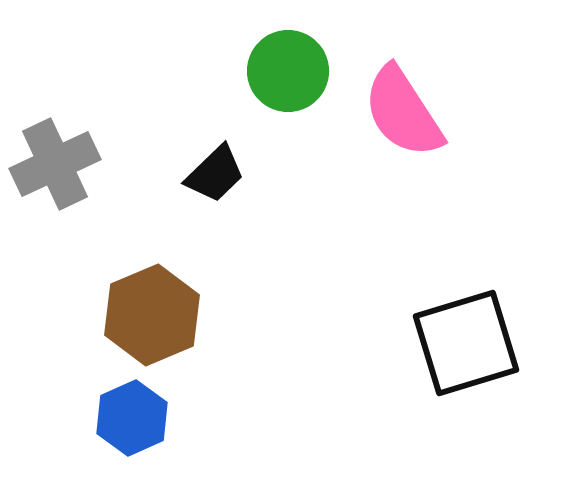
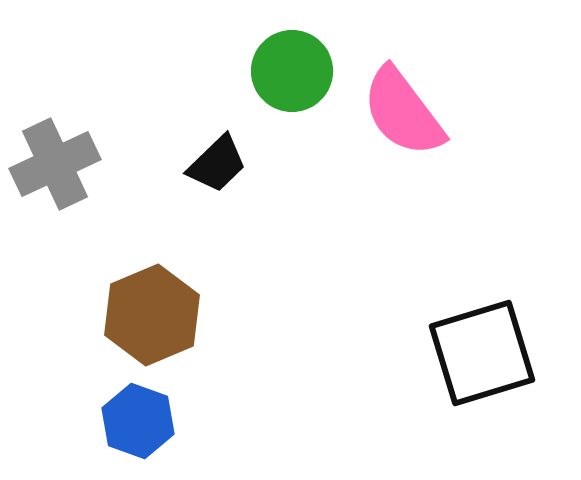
green circle: moved 4 px right
pink semicircle: rotated 4 degrees counterclockwise
black trapezoid: moved 2 px right, 10 px up
black square: moved 16 px right, 10 px down
blue hexagon: moved 6 px right, 3 px down; rotated 16 degrees counterclockwise
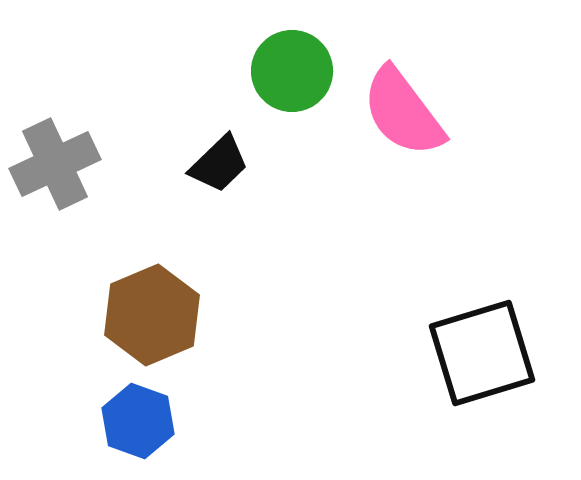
black trapezoid: moved 2 px right
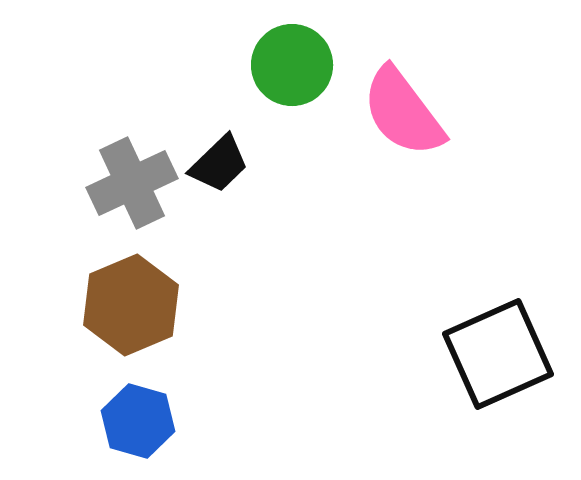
green circle: moved 6 px up
gray cross: moved 77 px right, 19 px down
brown hexagon: moved 21 px left, 10 px up
black square: moved 16 px right, 1 px down; rotated 7 degrees counterclockwise
blue hexagon: rotated 4 degrees counterclockwise
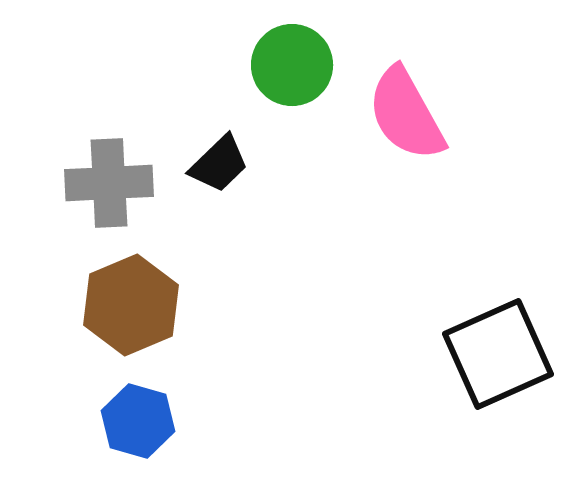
pink semicircle: moved 3 px right, 2 px down; rotated 8 degrees clockwise
gray cross: moved 23 px left; rotated 22 degrees clockwise
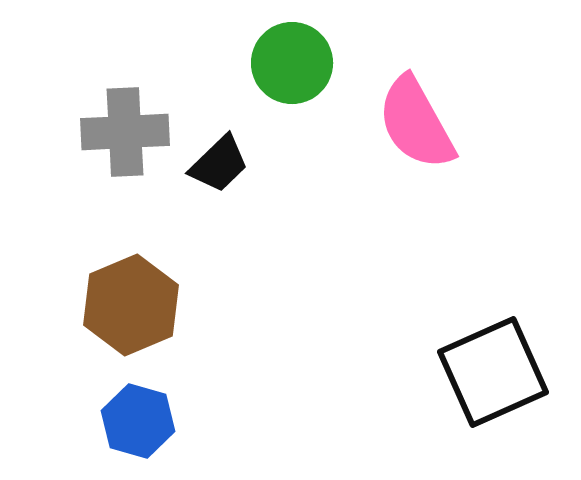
green circle: moved 2 px up
pink semicircle: moved 10 px right, 9 px down
gray cross: moved 16 px right, 51 px up
black square: moved 5 px left, 18 px down
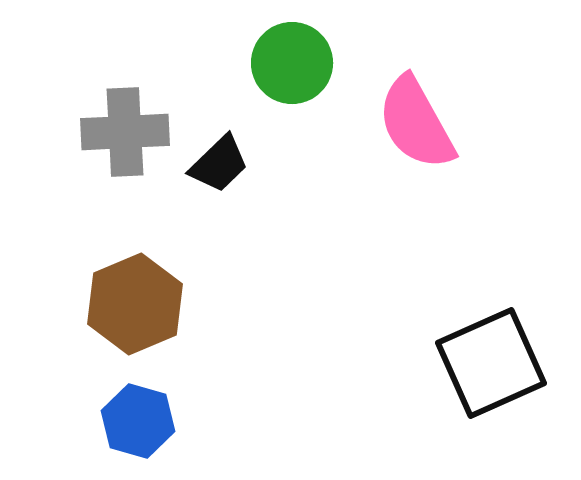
brown hexagon: moved 4 px right, 1 px up
black square: moved 2 px left, 9 px up
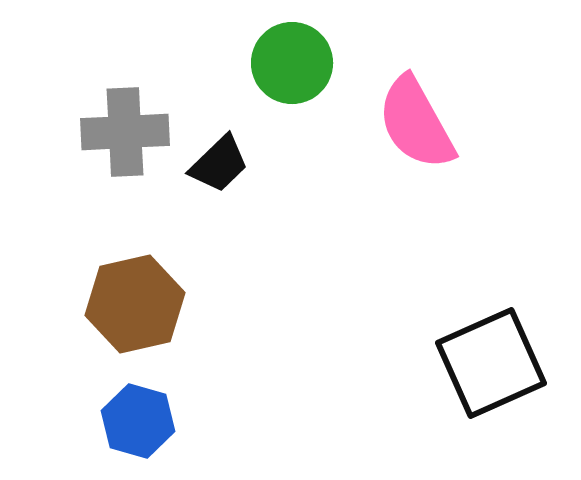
brown hexagon: rotated 10 degrees clockwise
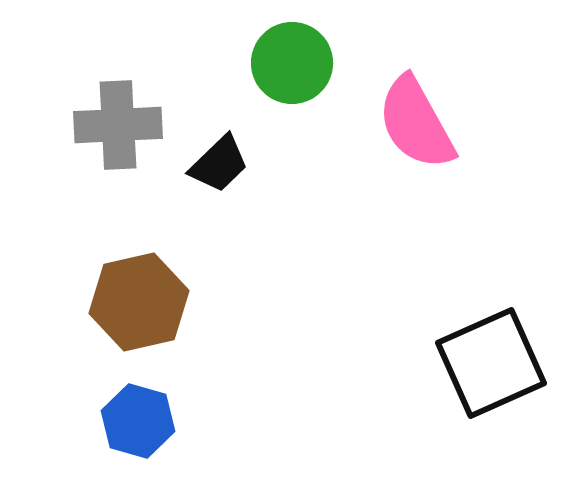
gray cross: moved 7 px left, 7 px up
brown hexagon: moved 4 px right, 2 px up
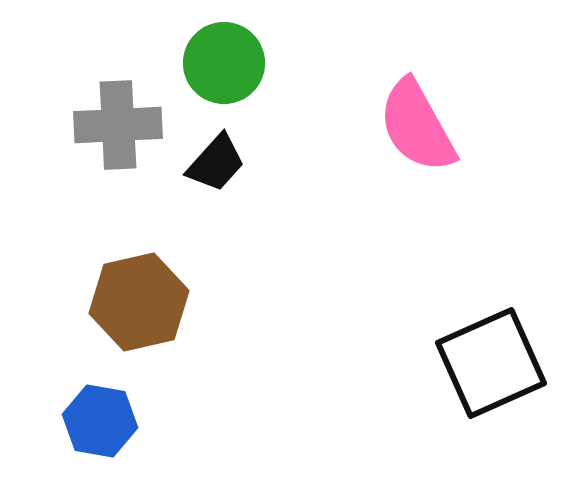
green circle: moved 68 px left
pink semicircle: moved 1 px right, 3 px down
black trapezoid: moved 3 px left, 1 px up; rotated 4 degrees counterclockwise
blue hexagon: moved 38 px left; rotated 6 degrees counterclockwise
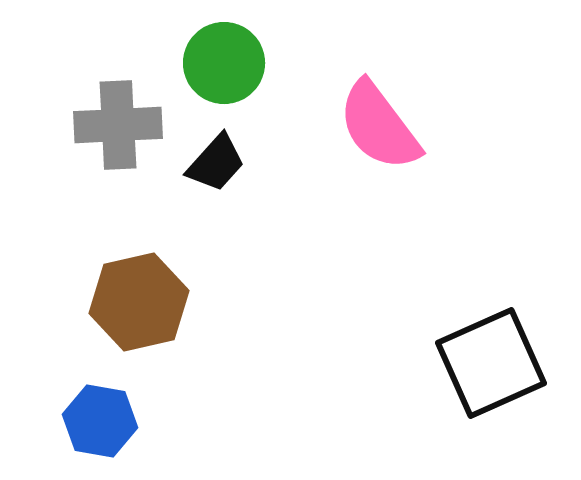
pink semicircle: moved 38 px left; rotated 8 degrees counterclockwise
